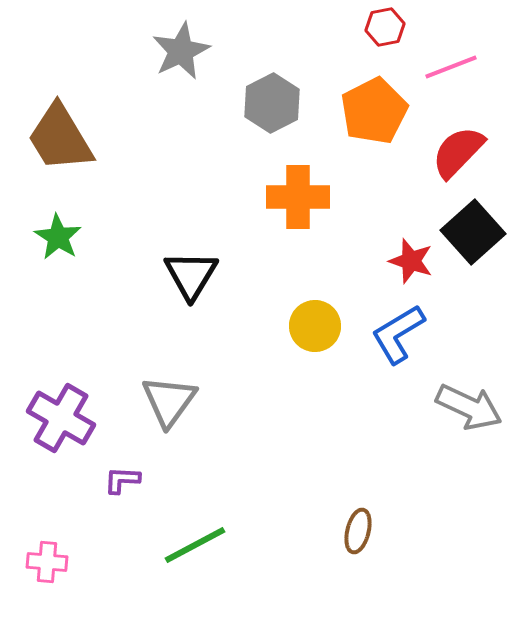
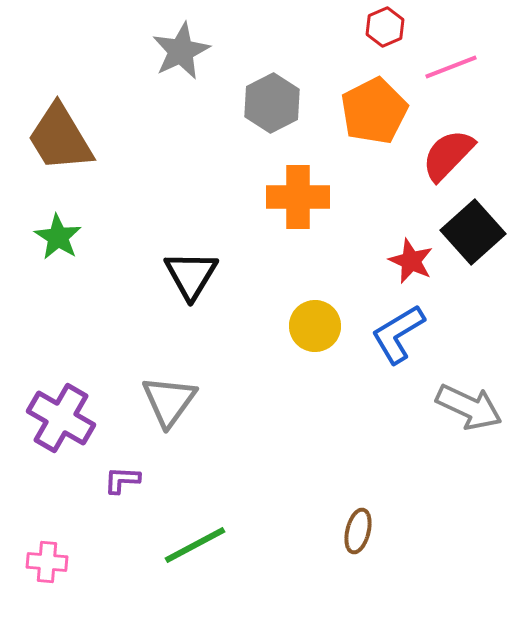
red hexagon: rotated 12 degrees counterclockwise
red semicircle: moved 10 px left, 3 px down
red star: rotated 6 degrees clockwise
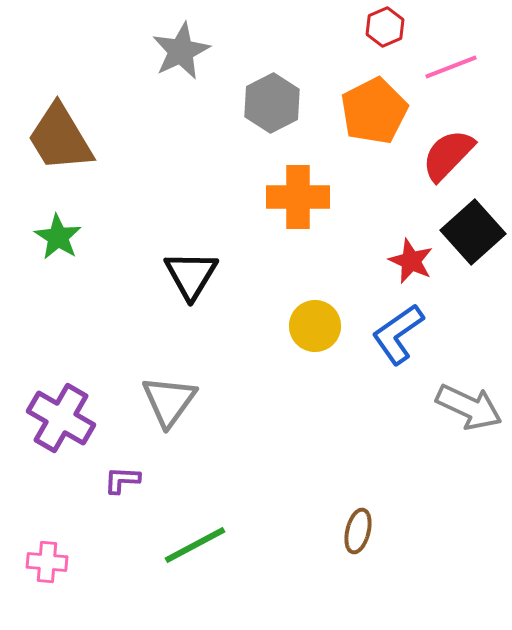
blue L-shape: rotated 4 degrees counterclockwise
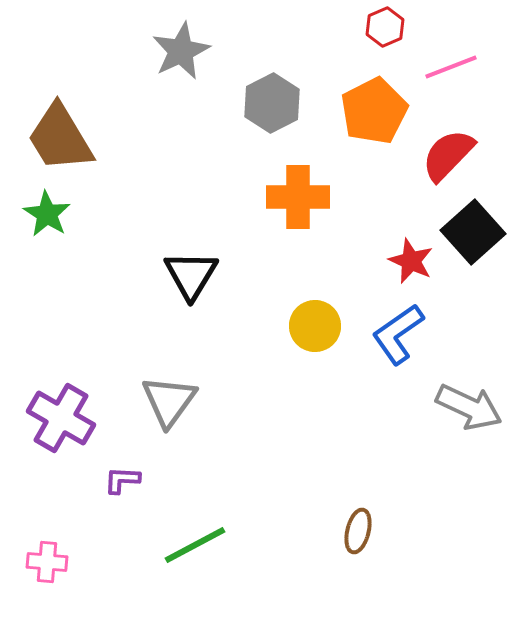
green star: moved 11 px left, 23 px up
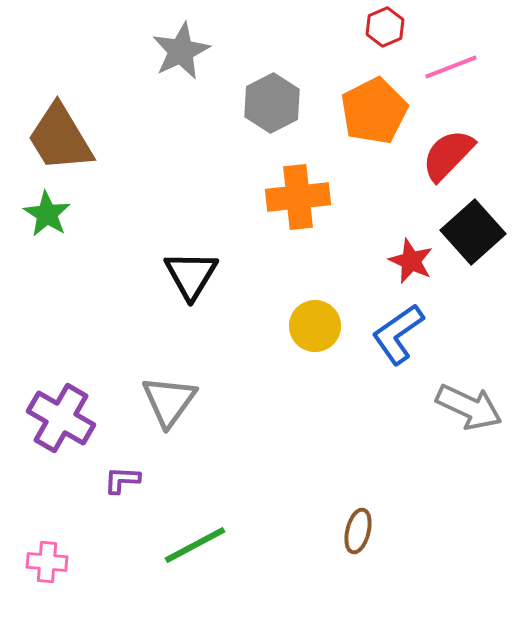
orange cross: rotated 6 degrees counterclockwise
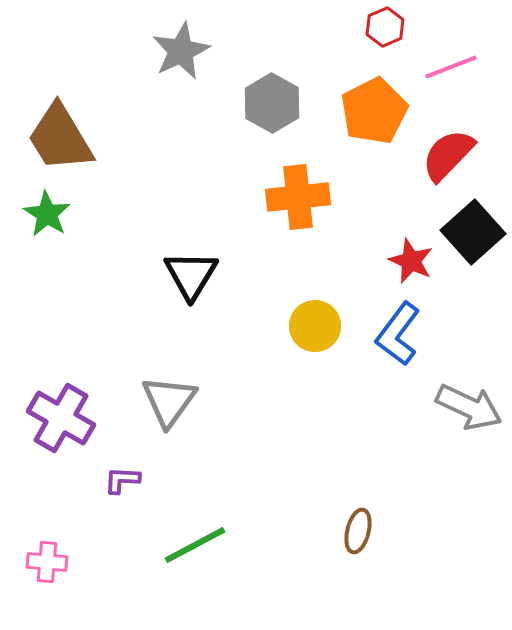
gray hexagon: rotated 4 degrees counterclockwise
blue L-shape: rotated 18 degrees counterclockwise
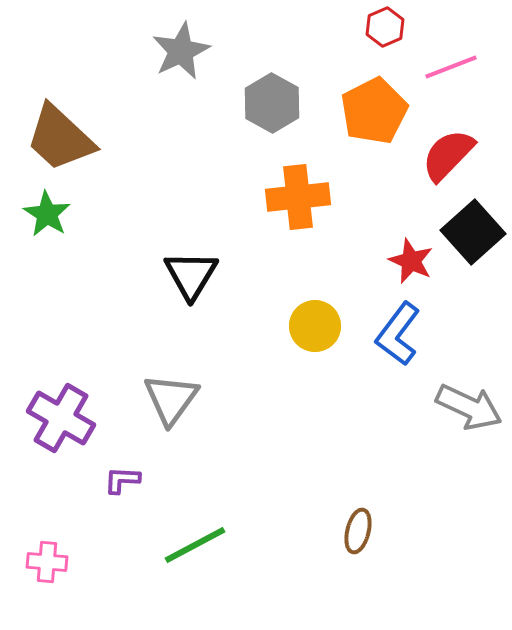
brown trapezoid: rotated 16 degrees counterclockwise
gray triangle: moved 2 px right, 2 px up
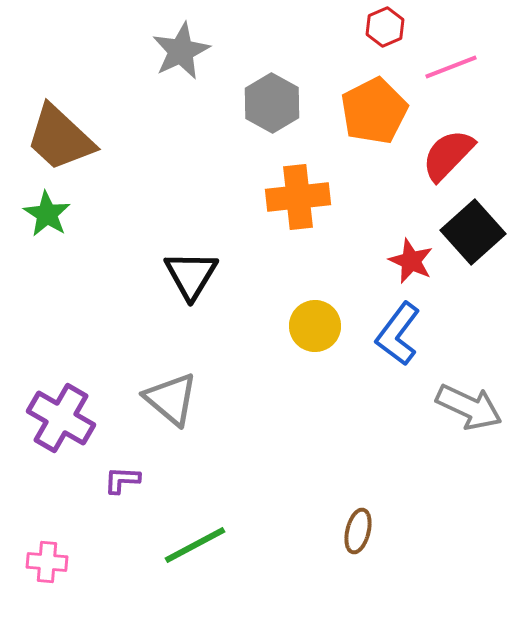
gray triangle: rotated 26 degrees counterclockwise
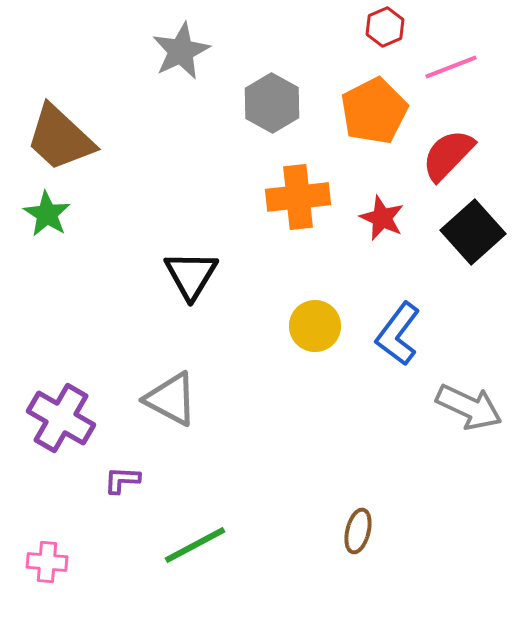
red star: moved 29 px left, 43 px up
gray triangle: rotated 12 degrees counterclockwise
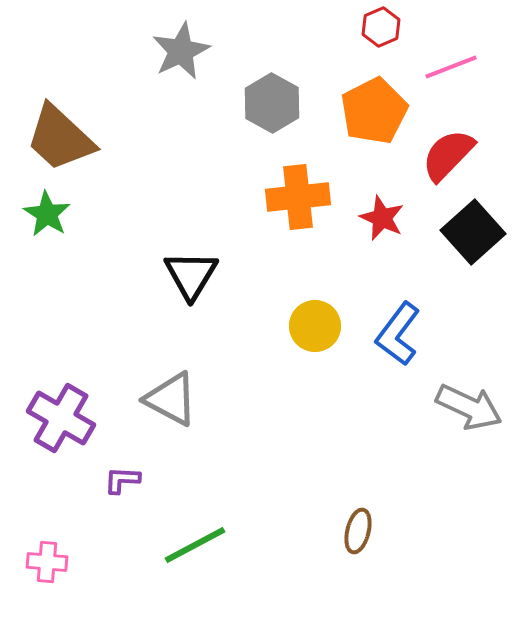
red hexagon: moved 4 px left
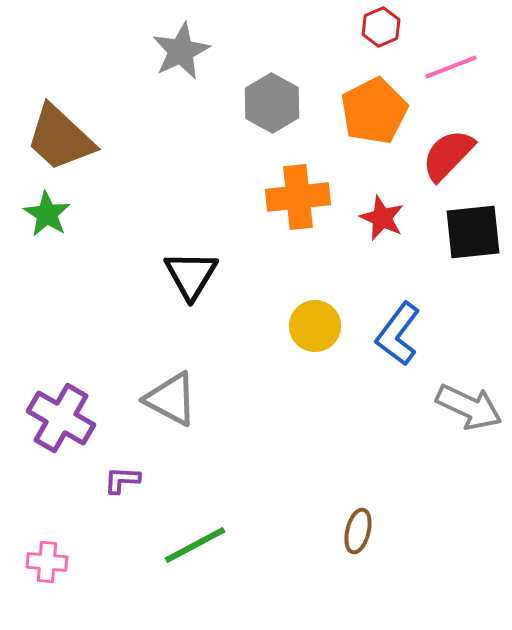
black square: rotated 36 degrees clockwise
